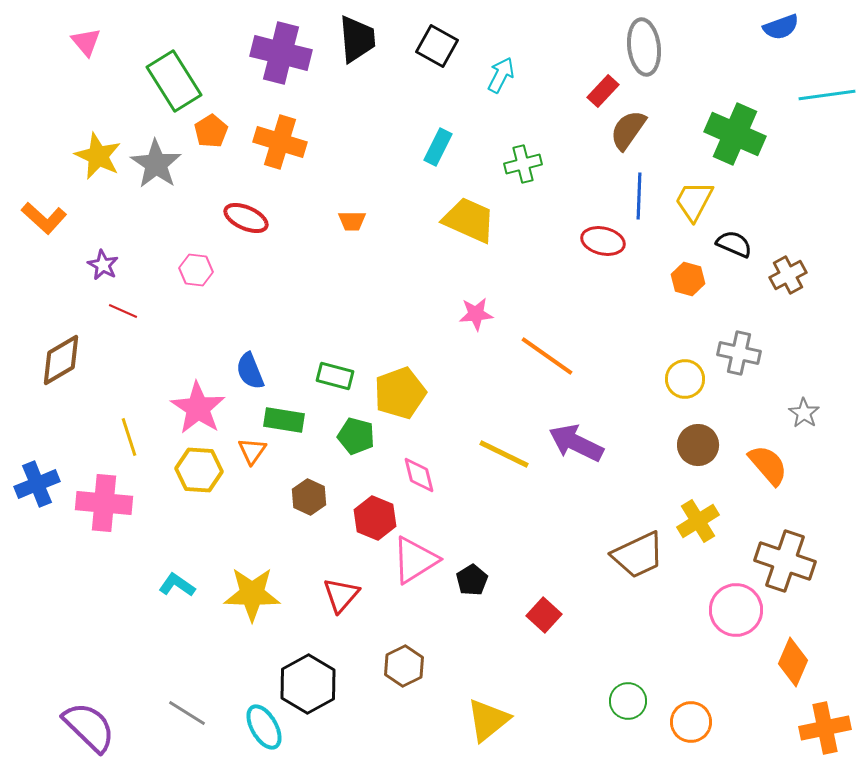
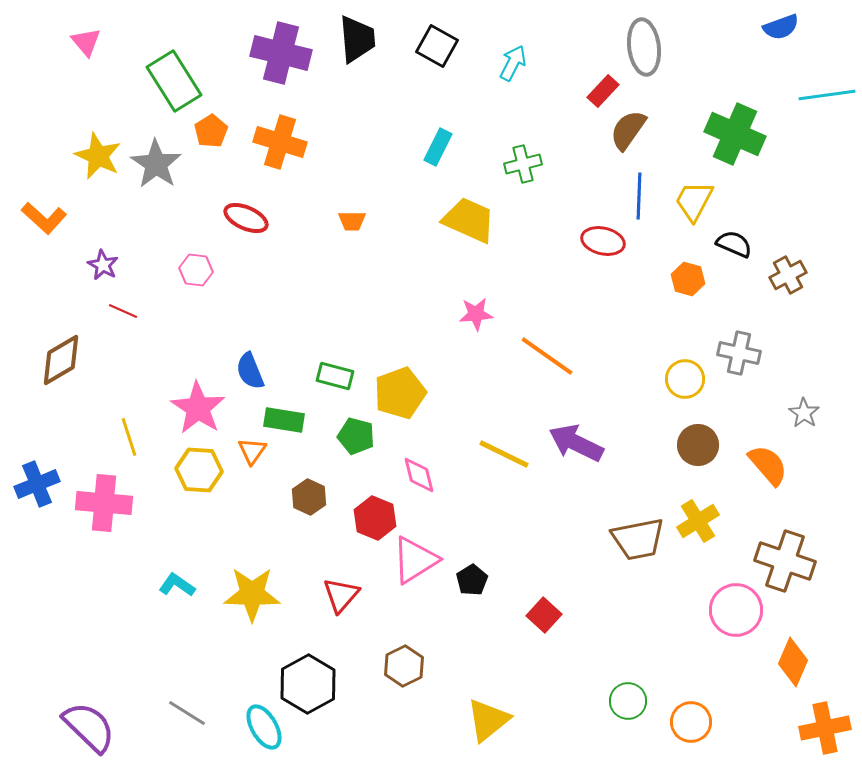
cyan arrow at (501, 75): moved 12 px right, 12 px up
brown trapezoid at (638, 555): moved 16 px up; rotated 14 degrees clockwise
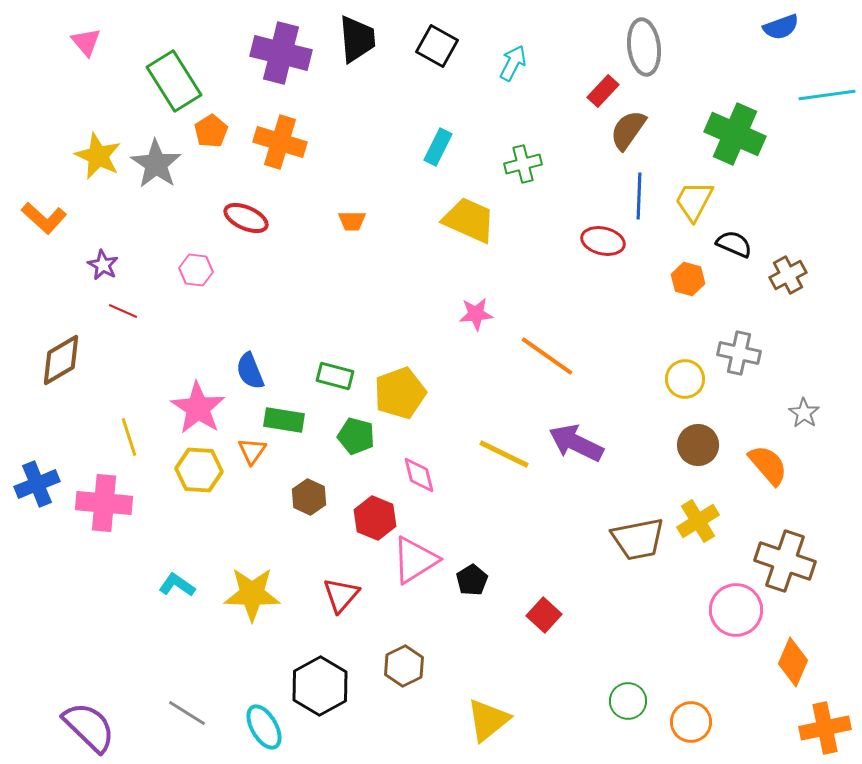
black hexagon at (308, 684): moved 12 px right, 2 px down
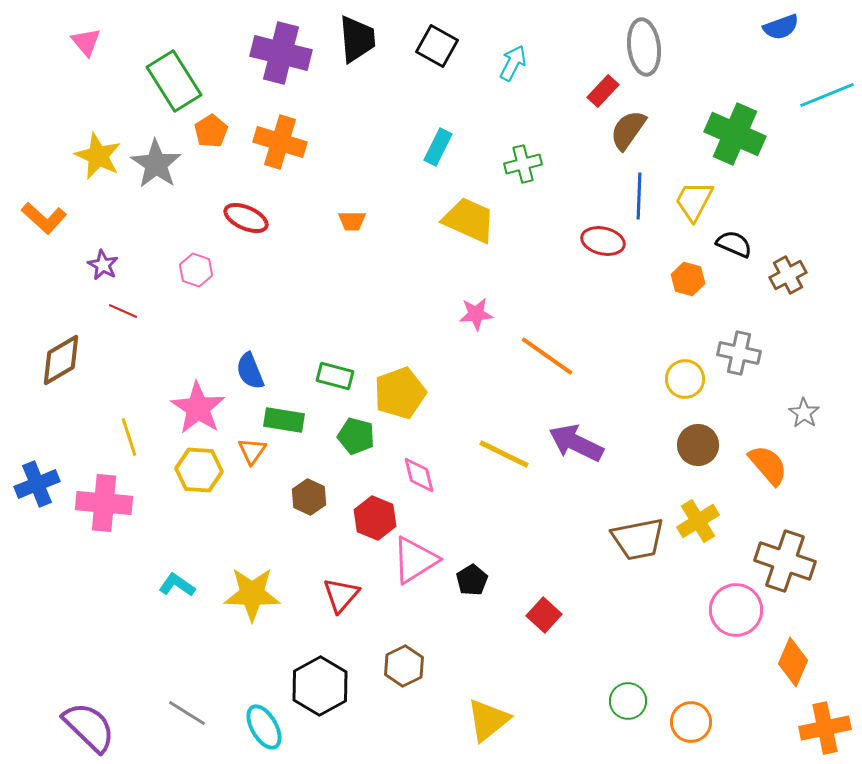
cyan line at (827, 95): rotated 14 degrees counterclockwise
pink hexagon at (196, 270): rotated 12 degrees clockwise
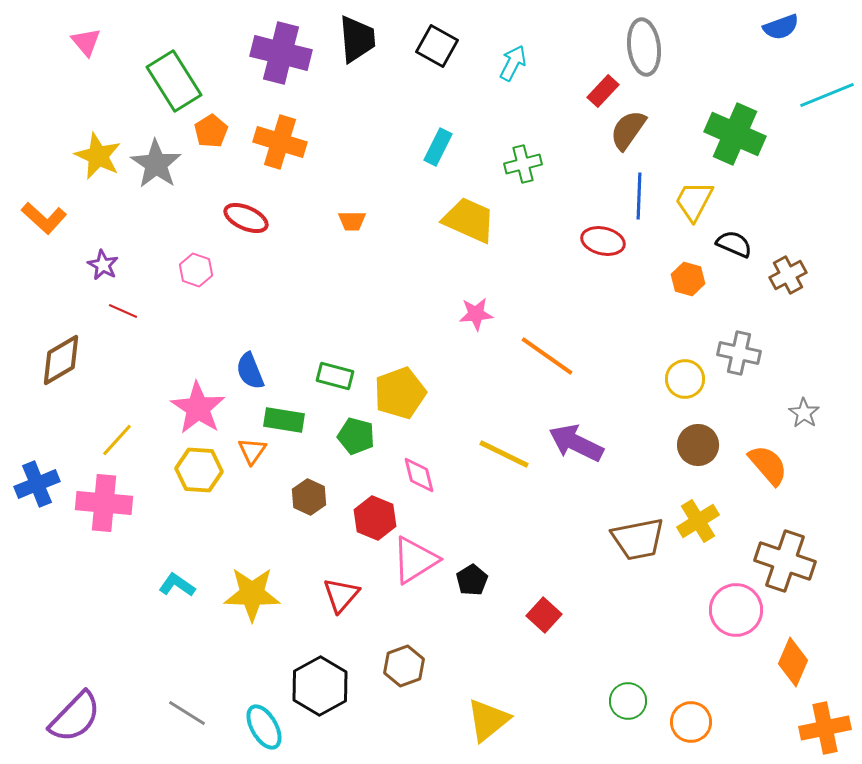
yellow line at (129, 437): moved 12 px left, 3 px down; rotated 60 degrees clockwise
brown hexagon at (404, 666): rotated 6 degrees clockwise
purple semicircle at (89, 727): moved 14 px left, 10 px up; rotated 90 degrees clockwise
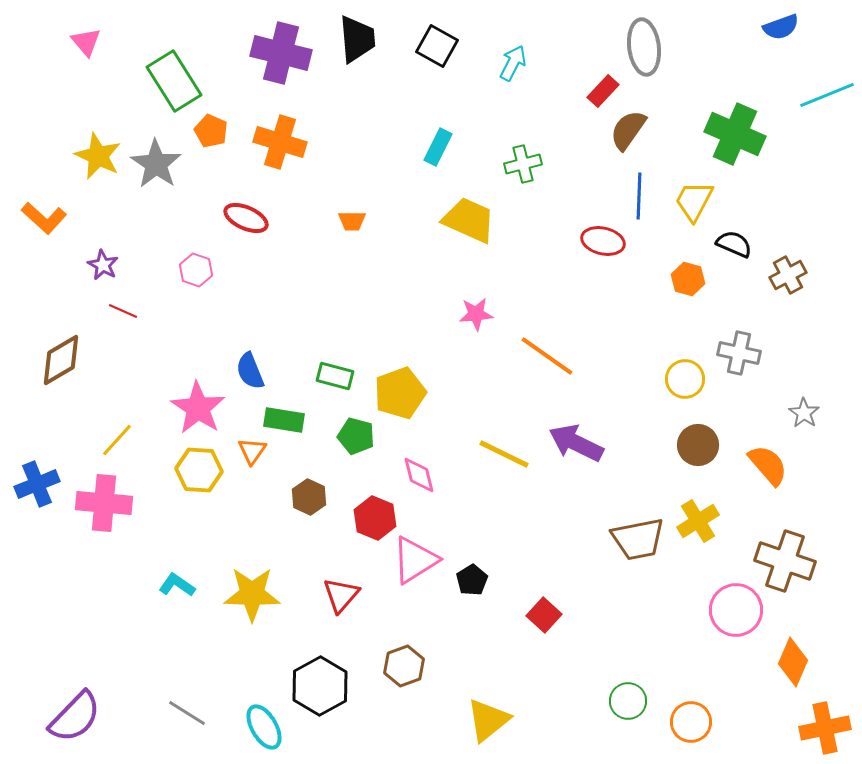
orange pentagon at (211, 131): rotated 16 degrees counterclockwise
